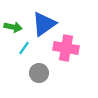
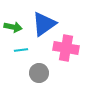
cyan line: moved 3 px left, 2 px down; rotated 48 degrees clockwise
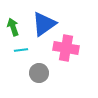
green arrow: rotated 120 degrees counterclockwise
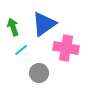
cyan line: rotated 32 degrees counterclockwise
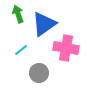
green arrow: moved 5 px right, 13 px up
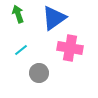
blue triangle: moved 10 px right, 6 px up
pink cross: moved 4 px right
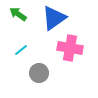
green arrow: rotated 36 degrees counterclockwise
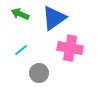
green arrow: moved 2 px right; rotated 12 degrees counterclockwise
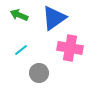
green arrow: moved 1 px left, 1 px down
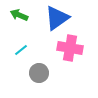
blue triangle: moved 3 px right
